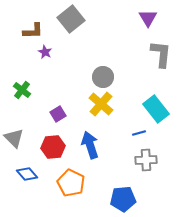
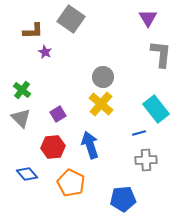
gray square: rotated 16 degrees counterclockwise
gray triangle: moved 7 px right, 20 px up
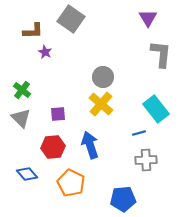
purple square: rotated 28 degrees clockwise
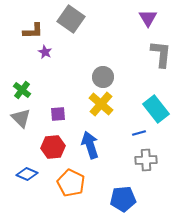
blue diamond: rotated 25 degrees counterclockwise
